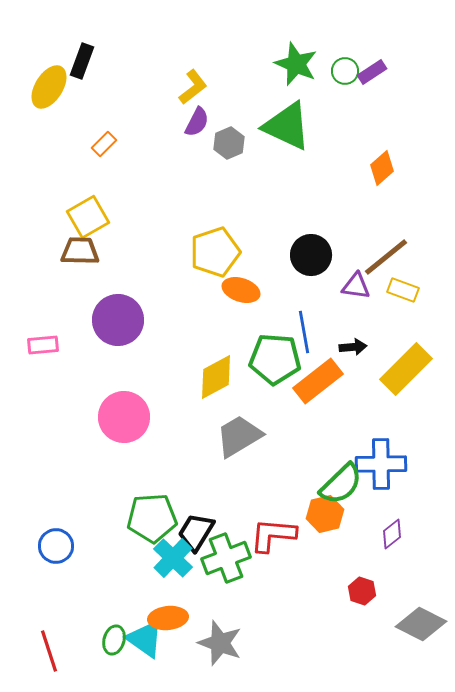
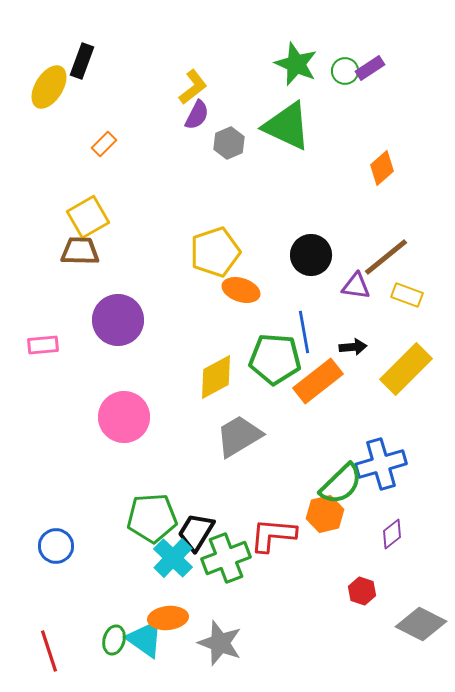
purple rectangle at (372, 72): moved 2 px left, 4 px up
purple semicircle at (197, 122): moved 7 px up
yellow rectangle at (403, 290): moved 4 px right, 5 px down
blue cross at (381, 464): rotated 15 degrees counterclockwise
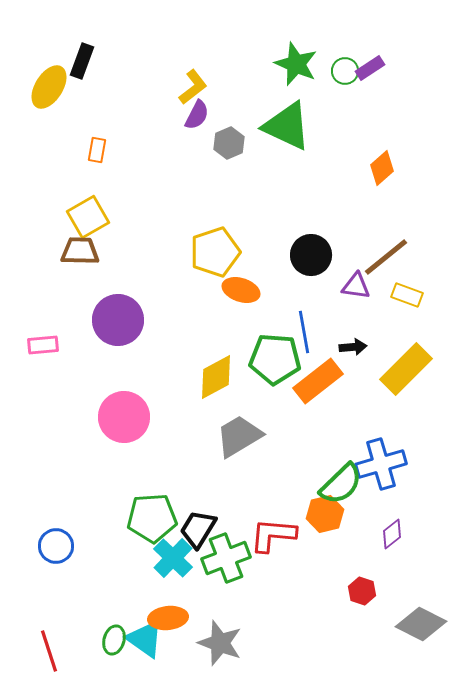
orange rectangle at (104, 144): moved 7 px left, 6 px down; rotated 35 degrees counterclockwise
black trapezoid at (196, 532): moved 2 px right, 3 px up
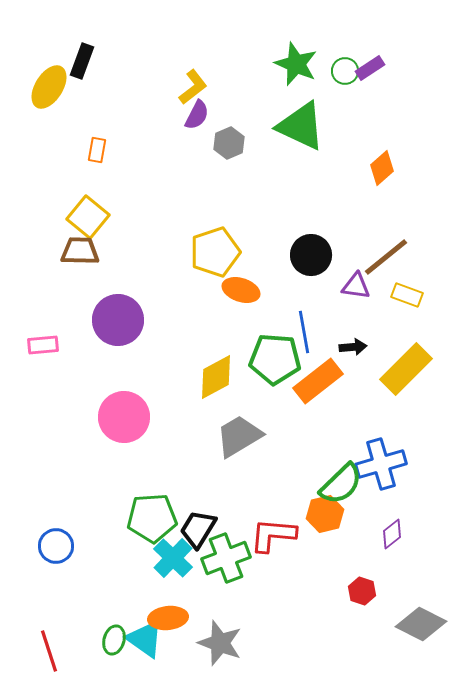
green triangle at (287, 126): moved 14 px right
yellow square at (88, 217): rotated 21 degrees counterclockwise
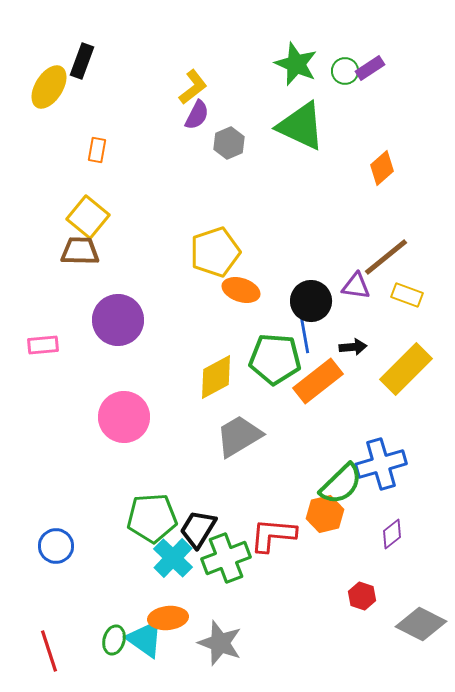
black circle at (311, 255): moved 46 px down
red hexagon at (362, 591): moved 5 px down
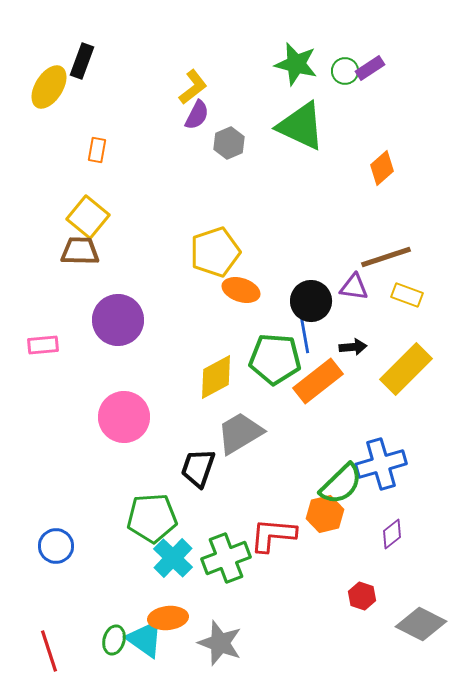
green star at (296, 64): rotated 9 degrees counterclockwise
brown line at (386, 257): rotated 21 degrees clockwise
purple triangle at (356, 286): moved 2 px left, 1 px down
gray trapezoid at (239, 436): moved 1 px right, 3 px up
black trapezoid at (198, 529): moved 61 px up; rotated 12 degrees counterclockwise
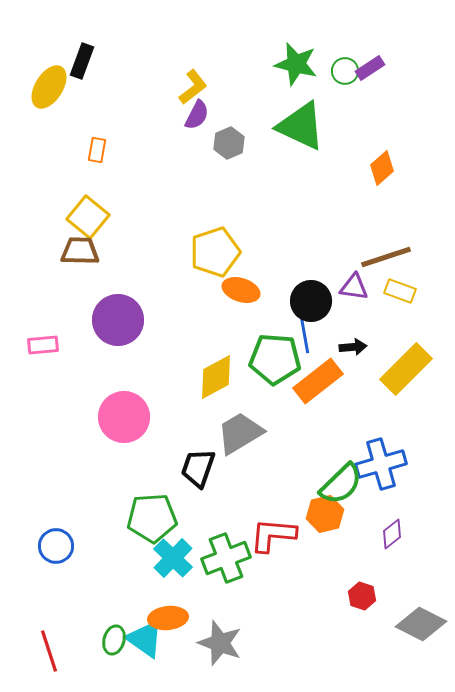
yellow rectangle at (407, 295): moved 7 px left, 4 px up
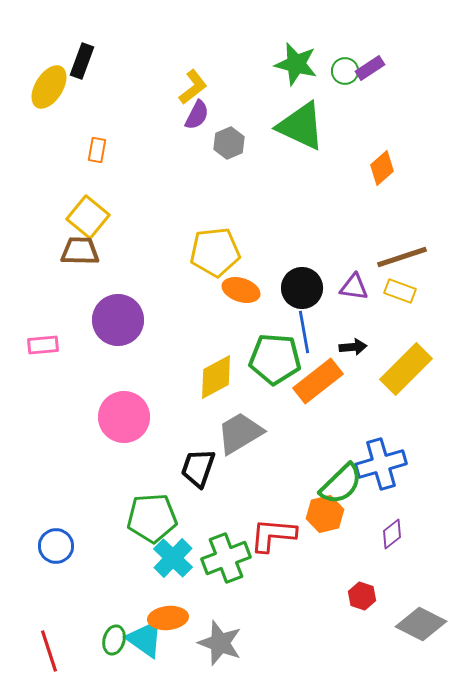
yellow pentagon at (215, 252): rotated 12 degrees clockwise
brown line at (386, 257): moved 16 px right
black circle at (311, 301): moved 9 px left, 13 px up
